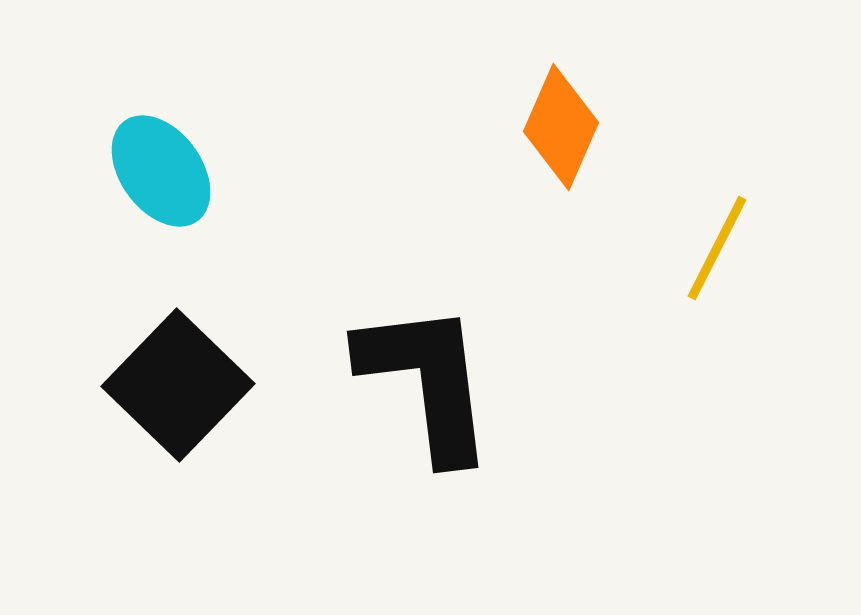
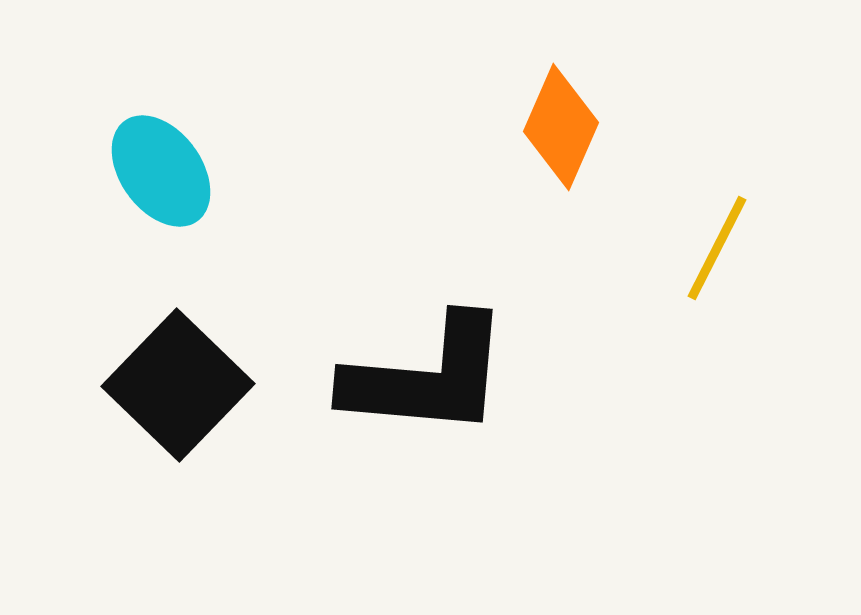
black L-shape: moved 4 px up; rotated 102 degrees clockwise
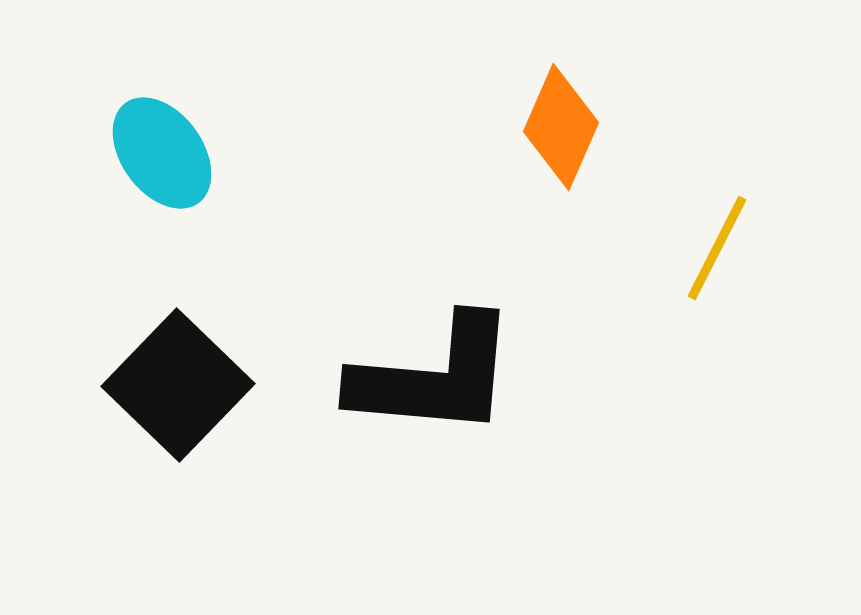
cyan ellipse: moved 1 px right, 18 px up
black L-shape: moved 7 px right
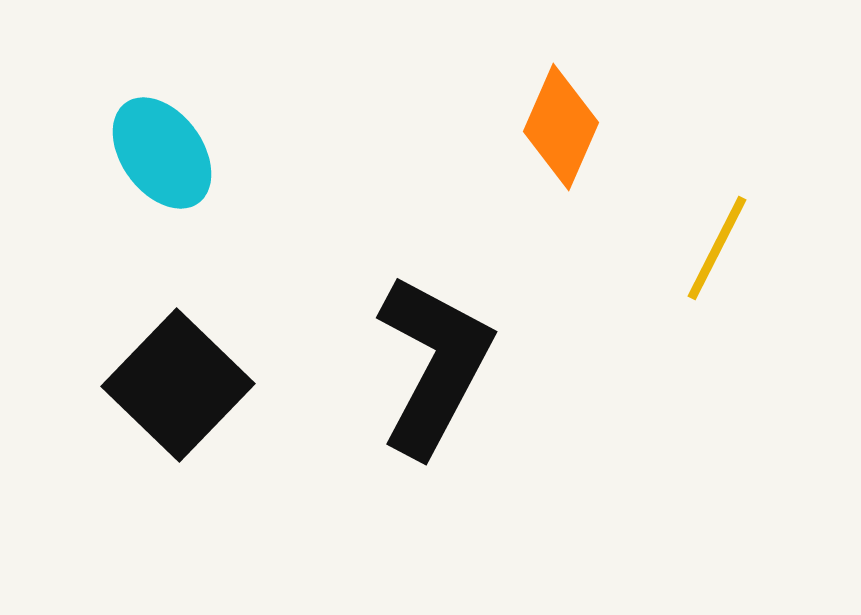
black L-shape: moved 12 px up; rotated 67 degrees counterclockwise
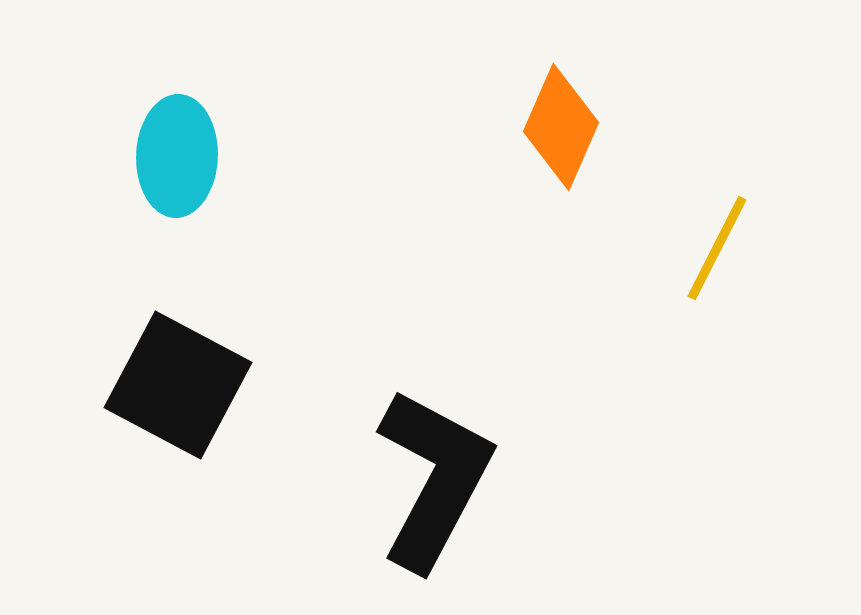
cyan ellipse: moved 15 px right, 3 px down; rotated 38 degrees clockwise
black L-shape: moved 114 px down
black square: rotated 16 degrees counterclockwise
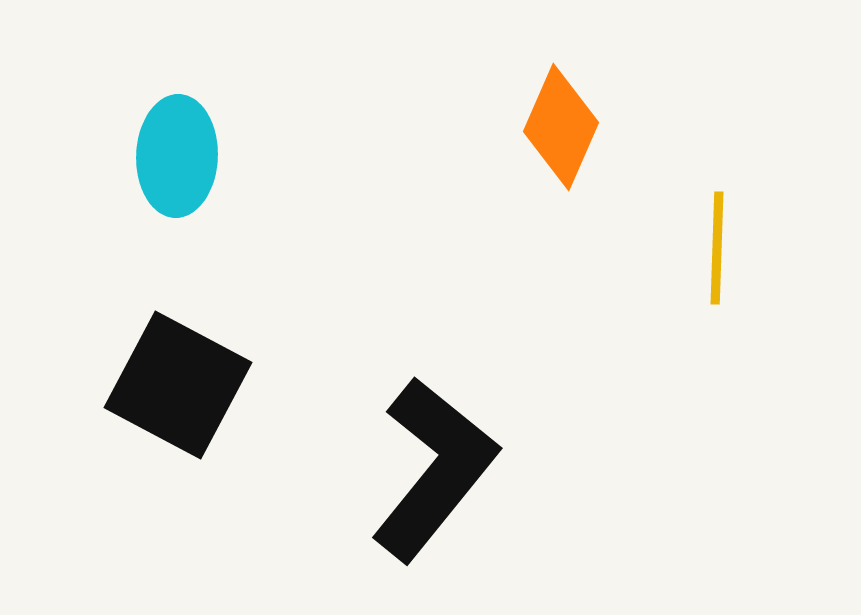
yellow line: rotated 25 degrees counterclockwise
black L-shape: moved 10 px up; rotated 11 degrees clockwise
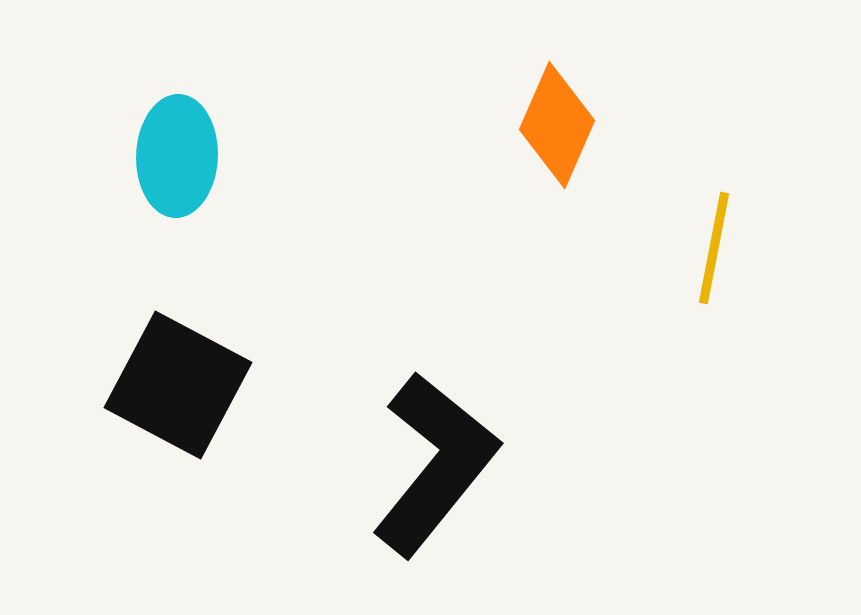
orange diamond: moved 4 px left, 2 px up
yellow line: moved 3 px left; rotated 9 degrees clockwise
black L-shape: moved 1 px right, 5 px up
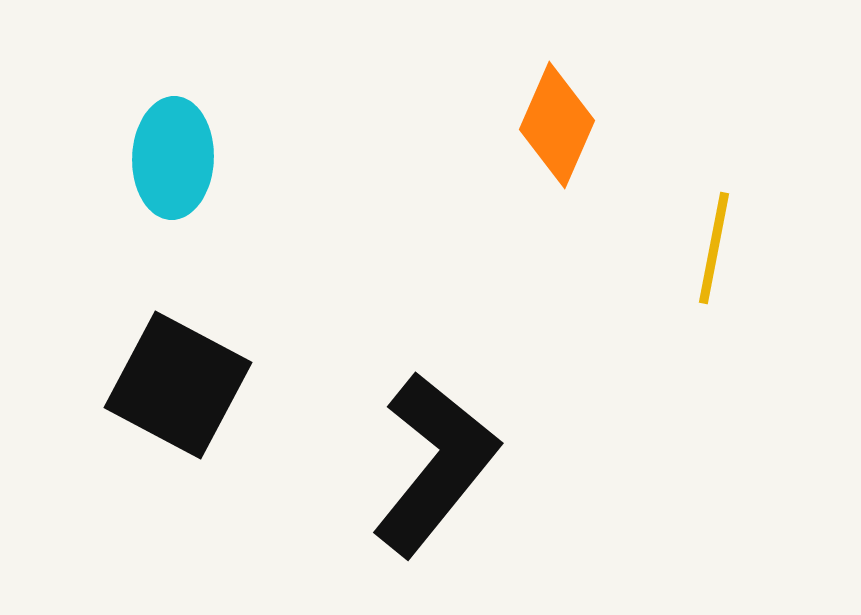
cyan ellipse: moved 4 px left, 2 px down
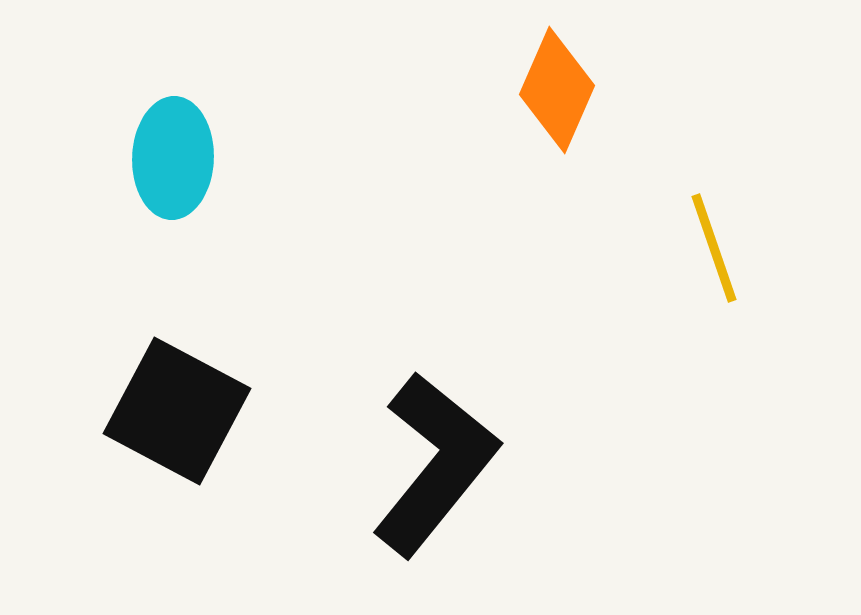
orange diamond: moved 35 px up
yellow line: rotated 30 degrees counterclockwise
black square: moved 1 px left, 26 px down
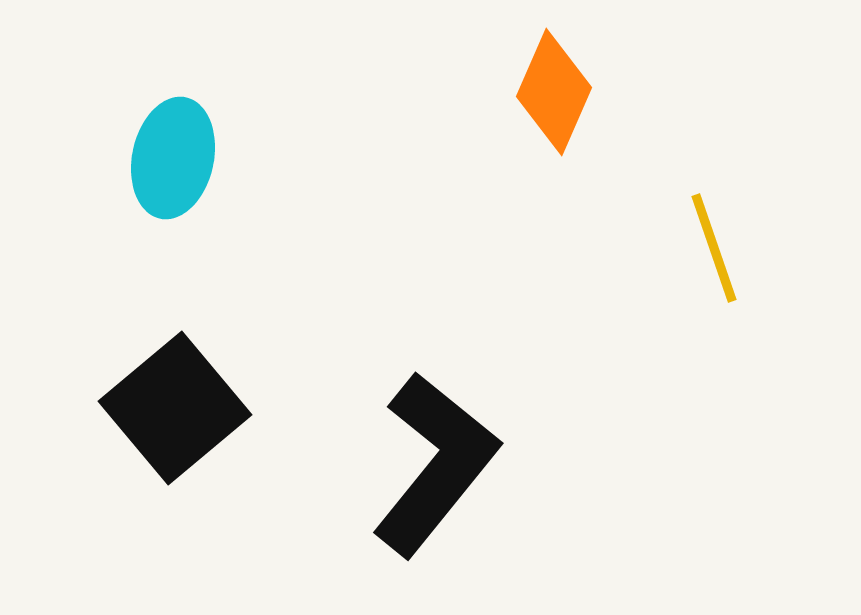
orange diamond: moved 3 px left, 2 px down
cyan ellipse: rotated 10 degrees clockwise
black square: moved 2 px left, 3 px up; rotated 22 degrees clockwise
